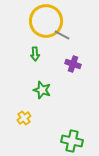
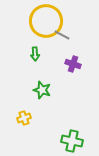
yellow cross: rotated 16 degrees clockwise
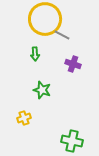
yellow circle: moved 1 px left, 2 px up
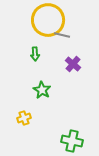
yellow circle: moved 3 px right, 1 px down
gray line: rotated 14 degrees counterclockwise
purple cross: rotated 21 degrees clockwise
green star: rotated 12 degrees clockwise
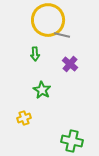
purple cross: moved 3 px left
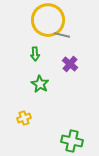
green star: moved 2 px left, 6 px up
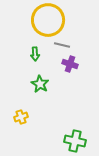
gray line: moved 10 px down
purple cross: rotated 21 degrees counterclockwise
yellow cross: moved 3 px left, 1 px up
green cross: moved 3 px right
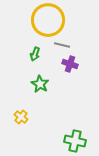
green arrow: rotated 24 degrees clockwise
yellow cross: rotated 32 degrees counterclockwise
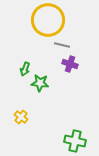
green arrow: moved 10 px left, 15 px down
green star: moved 1 px up; rotated 24 degrees counterclockwise
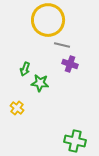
yellow cross: moved 4 px left, 9 px up
